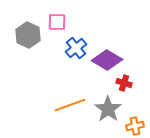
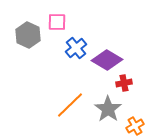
red cross: rotated 28 degrees counterclockwise
orange line: rotated 24 degrees counterclockwise
orange cross: rotated 18 degrees counterclockwise
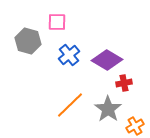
gray hexagon: moved 6 px down; rotated 10 degrees counterclockwise
blue cross: moved 7 px left, 7 px down
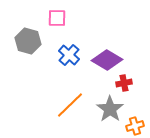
pink square: moved 4 px up
blue cross: rotated 10 degrees counterclockwise
gray star: moved 2 px right
orange cross: rotated 12 degrees clockwise
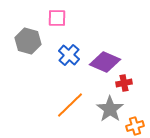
purple diamond: moved 2 px left, 2 px down; rotated 8 degrees counterclockwise
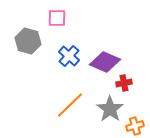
blue cross: moved 1 px down
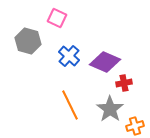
pink square: rotated 24 degrees clockwise
orange line: rotated 72 degrees counterclockwise
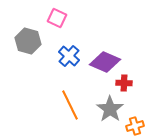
red cross: rotated 14 degrees clockwise
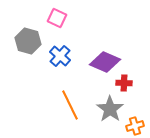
blue cross: moved 9 px left
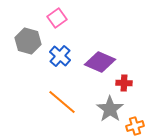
pink square: rotated 30 degrees clockwise
purple diamond: moved 5 px left
orange line: moved 8 px left, 3 px up; rotated 24 degrees counterclockwise
